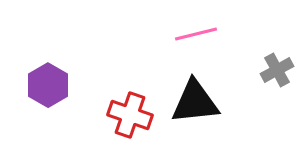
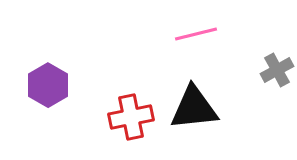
black triangle: moved 1 px left, 6 px down
red cross: moved 1 px right, 2 px down; rotated 30 degrees counterclockwise
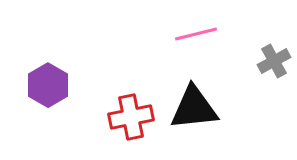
gray cross: moved 3 px left, 9 px up
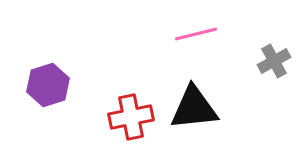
purple hexagon: rotated 12 degrees clockwise
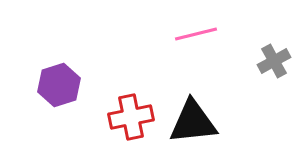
purple hexagon: moved 11 px right
black triangle: moved 1 px left, 14 px down
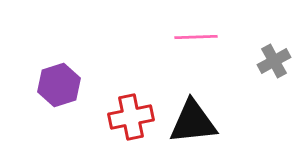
pink line: moved 3 px down; rotated 12 degrees clockwise
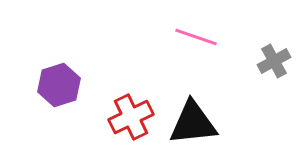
pink line: rotated 21 degrees clockwise
red cross: rotated 15 degrees counterclockwise
black triangle: moved 1 px down
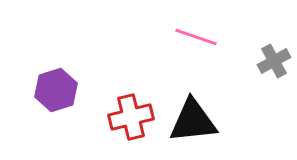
purple hexagon: moved 3 px left, 5 px down
red cross: rotated 12 degrees clockwise
black triangle: moved 2 px up
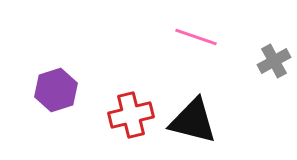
red cross: moved 2 px up
black triangle: rotated 20 degrees clockwise
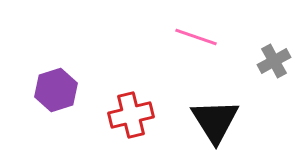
black triangle: moved 22 px right; rotated 44 degrees clockwise
